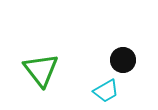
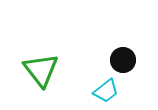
cyan trapezoid: rotated 8 degrees counterclockwise
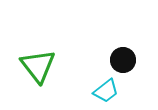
green triangle: moved 3 px left, 4 px up
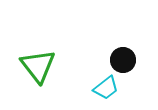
cyan trapezoid: moved 3 px up
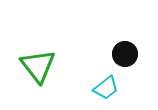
black circle: moved 2 px right, 6 px up
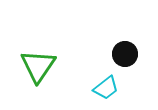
green triangle: rotated 12 degrees clockwise
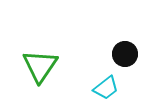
green triangle: moved 2 px right
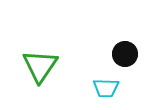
cyan trapezoid: rotated 40 degrees clockwise
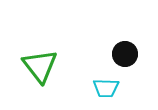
green triangle: rotated 12 degrees counterclockwise
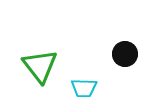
cyan trapezoid: moved 22 px left
